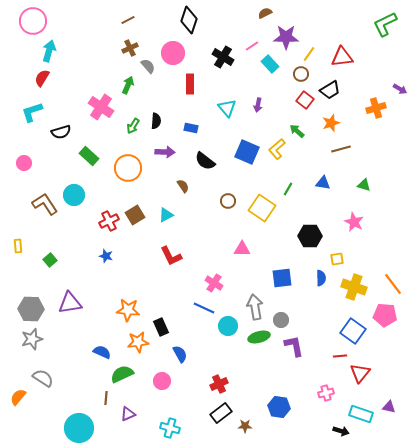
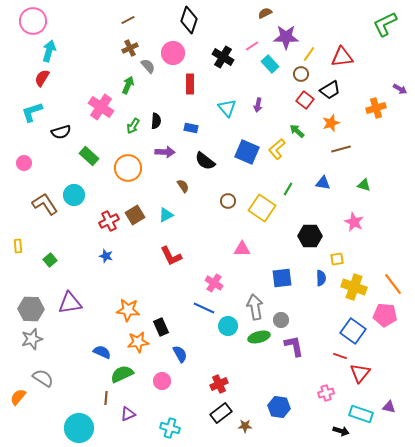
red line at (340, 356): rotated 24 degrees clockwise
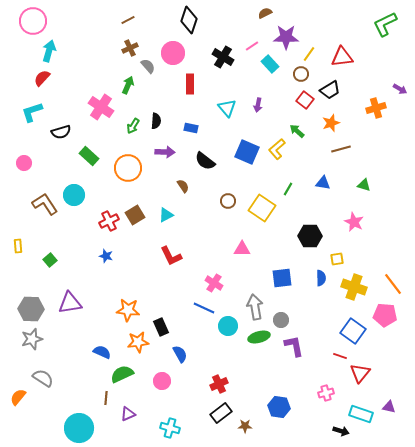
red semicircle at (42, 78): rotated 12 degrees clockwise
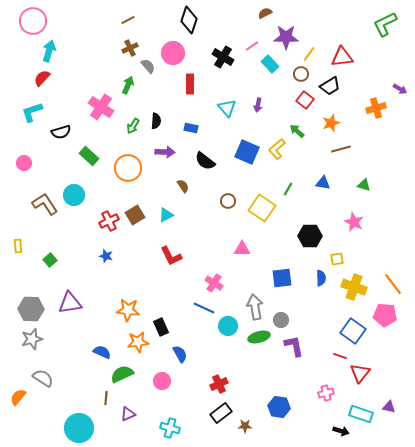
black trapezoid at (330, 90): moved 4 px up
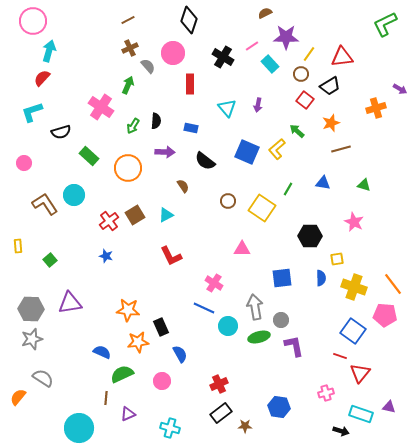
red cross at (109, 221): rotated 12 degrees counterclockwise
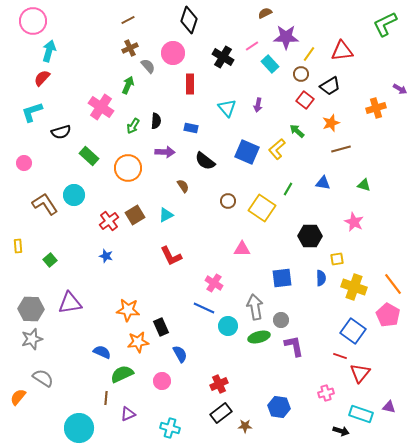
red triangle at (342, 57): moved 6 px up
pink pentagon at (385, 315): moved 3 px right; rotated 25 degrees clockwise
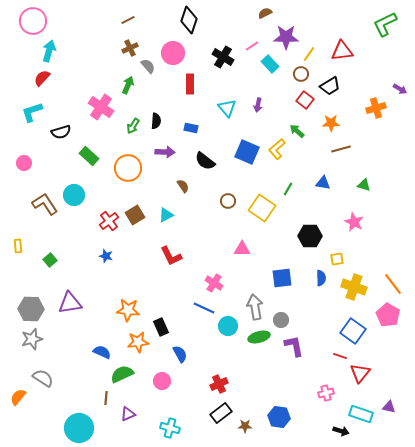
orange star at (331, 123): rotated 18 degrees clockwise
blue hexagon at (279, 407): moved 10 px down
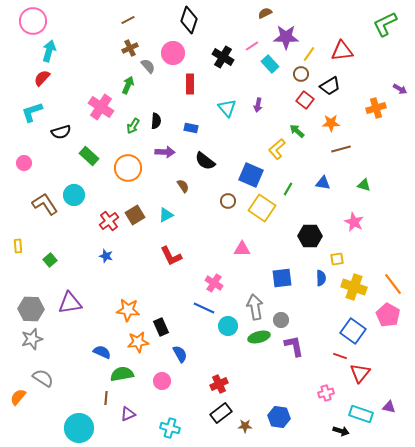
blue square at (247, 152): moved 4 px right, 23 px down
green semicircle at (122, 374): rotated 15 degrees clockwise
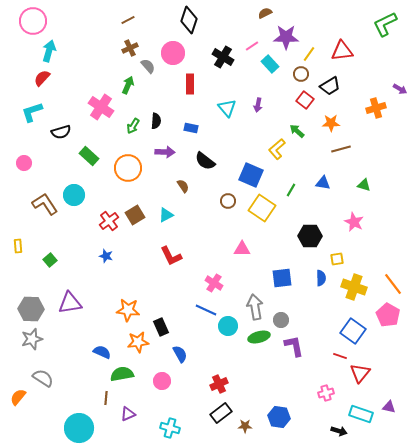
green line at (288, 189): moved 3 px right, 1 px down
blue line at (204, 308): moved 2 px right, 2 px down
black arrow at (341, 431): moved 2 px left
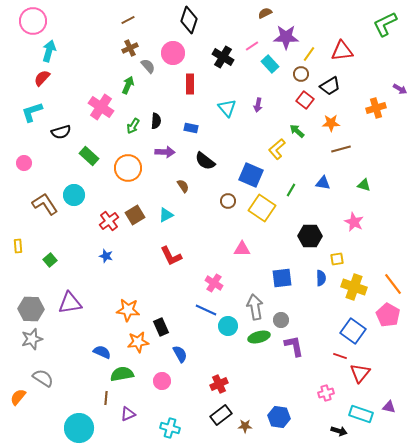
black rectangle at (221, 413): moved 2 px down
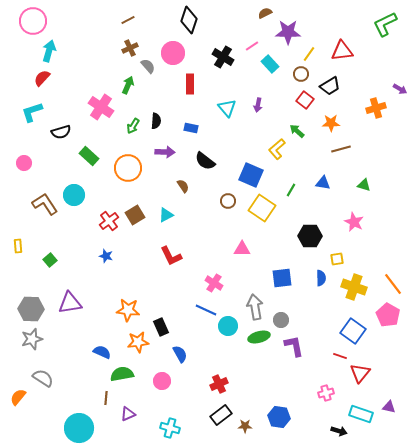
purple star at (286, 37): moved 2 px right, 5 px up
